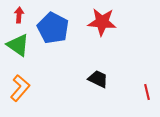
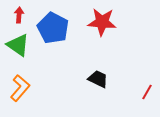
red line: rotated 42 degrees clockwise
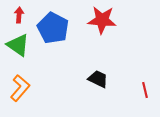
red star: moved 2 px up
red line: moved 2 px left, 2 px up; rotated 42 degrees counterclockwise
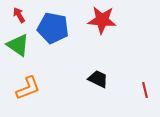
red arrow: rotated 35 degrees counterclockwise
blue pentagon: rotated 16 degrees counterclockwise
orange L-shape: moved 8 px right; rotated 28 degrees clockwise
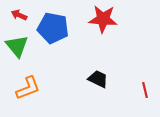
red arrow: rotated 35 degrees counterclockwise
red star: moved 1 px right, 1 px up
green triangle: moved 1 px left, 1 px down; rotated 15 degrees clockwise
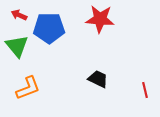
red star: moved 3 px left
blue pentagon: moved 4 px left; rotated 12 degrees counterclockwise
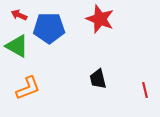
red star: rotated 16 degrees clockwise
green triangle: rotated 20 degrees counterclockwise
black trapezoid: rotated 130 degrees counterclockwise
